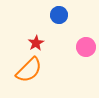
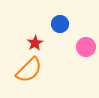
blue circle: moved 1 px right, 9 px down
red star: moved 1 px left
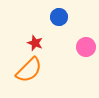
blue circle: moved 1 px left, 7 px up
red star: rotated 21 degrees counterclockwise
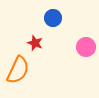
blue circle: moved 6 px left, 1 px down
orange semicircle: moved 11 px left; rotated 20 degrees counterclockwise
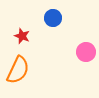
red star: moved 13 px left, 7 px up
pink circle: moved 5 px down
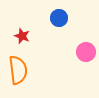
blue circle: moved 6 px right
orange semicircle: rotated 32 degrees counterclockwise
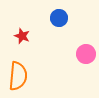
pink circle: moved 2 px down
orange semicircle: moved 6 px down; rotated 12 degrees clockwise
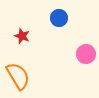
orange semicircle: rotated 36 degrees counterclockwise
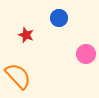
red star: moved 4 px right, 1 px up
orange semicircle: rotated 12 degrees counterclockwise
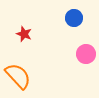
blue circle: moved 15 px right
red star: moved 2 px left, 1 px up
